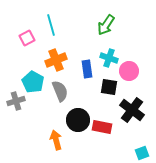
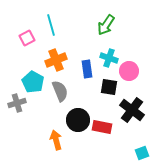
gray cross: moved 1 px right, 2 px down
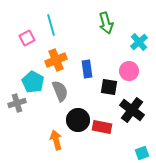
green arrow: moved 2 px up; rotated 50 degrees counterclockwise
cyan cross: moved 30 px right, 16 px up; rotated 30 degrees clockwise
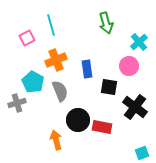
pink circle: moved 5 px up
black cross: moved 3 px right, 3 px up
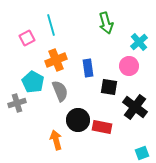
blue rectangle: moved 1 px right, 1 px up
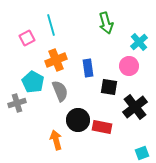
black cross: rotated 15 degrees clockwise
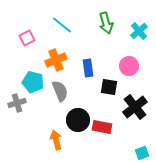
cyan line: moved 11 px right; rotated 35 degrees counterclockwise
cyan cross: moved 11 px up
cyan pentagon: rotated 15 degrees counterclockwise
